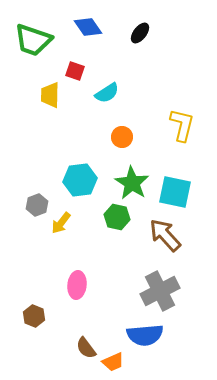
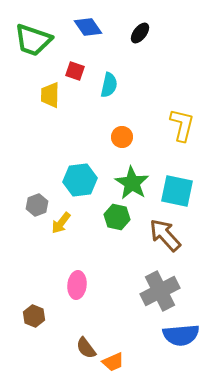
cyan semicircle: moved 2 px right, 8 px up; rotated 45 degrees counterclockwise
cyan square: moved 2 px right, 1 px up
blue semicircle: moved 36 px right
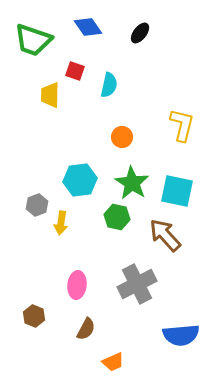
yellow arrow: rotated 30 degrees counterclockwise
gray cross: moved 23 px left, 7 px up
brown semicircle: moved 19 px up; rotated 115 degrees counterclockwise
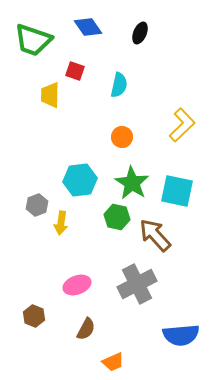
black ellipse: rotated 15 degrees counterclockwise
cyan semicircle: moved 10 px right
yellow L-shape: rotated 32 degrees clockwise
brown arrow: moved 10 px left
pink ellipse: rotated 64 degrees clockwise
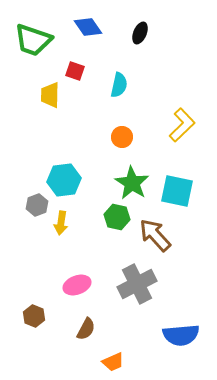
cyan hexagon: moved 16 px left
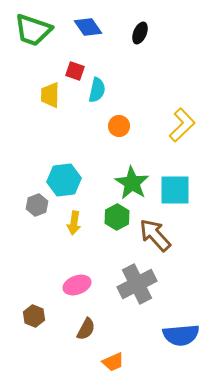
green trapezoid: moved 10 px up
cyan semicircle: moved 22 px left, 5 px down
orange circle: moved 3 px left, 11 px up
cyan square: moved 2 px left, 1 px up; rotated 12 degrees counterclockwise
green hexagon: rotated 20 degrees clockwise
yellow arrow: moved 13 px right
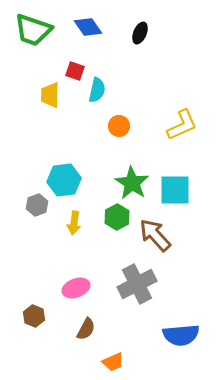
yellow L-shape: rotated 20 degrees clockwise
pink ellipse: moved 1 px left, 3 px down
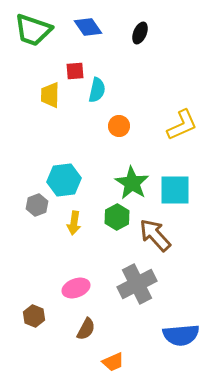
red square: rotated 24 degrees counterclockwise
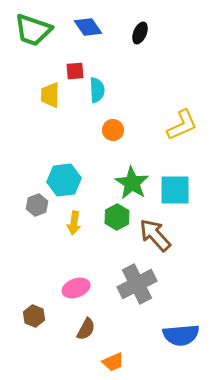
cyan semicircle: rotated 15 degrees counterclockwise
orange circle: moved 6 px left, 4 px down
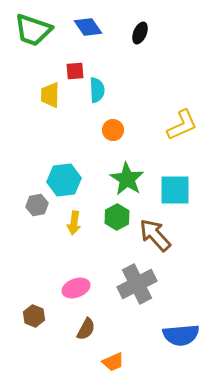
green star: moved 5 px left, 4 px up
gray hexagon: rotated 10 degrees clockwise
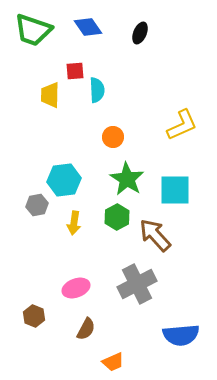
orange circle: moved 7 px down
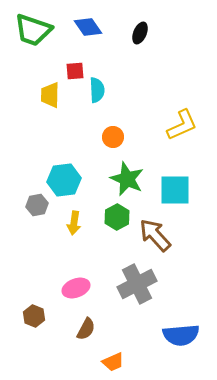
green star: rotated 8 degrees counterclockwise
